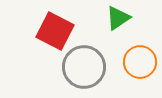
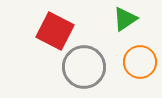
green triangle: moved 7 px right, 1 px down
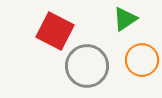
orange circle: moved 2 px right, 2 px up
gray circle: moved 3 px right, 1 px up
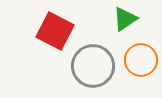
orange circle: moved 1 px left
gray circle: moved 6 px right
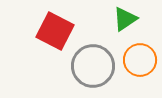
orange circle: moved 1 px left
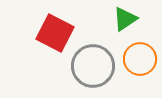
red square: moved 2 px down
orange circle: moved 1 px up
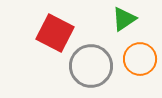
green triangle: moved 1 px left
gray circle: moved 2 px left
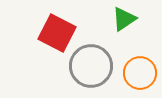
red square: moved 2 px right
orange circle: moved 14 px down
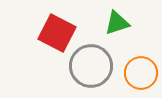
green triangle: moved 7 px left, 4 px down; rotated 16 degrees clockwise
orange circle: moved 1 px right
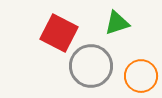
red square: moved 2 px right
orange circle: moved 3 px down
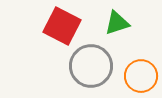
red square: moved 3 px right, 7 px up
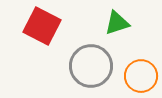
red square: moved 20 px left
